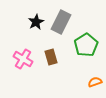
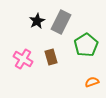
black star: moved 1 px right, 1 px up
orange semicircle: moved 3 px left
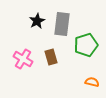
gray rectangle: moved 1 px right, 2 px down; rotated 20 degrees counterclockwise
green pentagon: rotated 15 degrees clockwise
orange semicircle: rotated 32 degrees clockwise
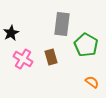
black star: moved 26 px left, 12 px down
green pentagon: rotated 25 degrees counterclockwise
orange semicircle: rotated 24 degrees clockwise
